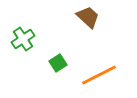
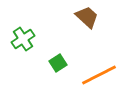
brown trapezoid: moved 1 px left
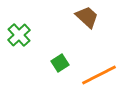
green cross: moved 4 px left, 4 px up; rotated 10 degrees counterclockwise
green square: moved 2 px right
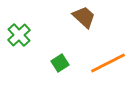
brown trapezoid: moved 3 px left
orange line: moved 9 px right, 12 px up
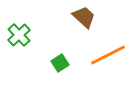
orange line: moved 8 px up
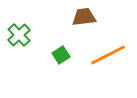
brown trapezoid: rotated 50 degrees counterclockwise
green square: moved 1 px right, 8 px up
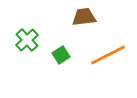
green cross: moved 8 px right, 5 px down
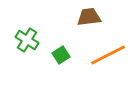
brown trapezoid: moved 5 px right
green cross: rotated 15 degrees counterclockwise
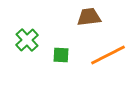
green cross: rotated 15 degrees clockwise
green square: rotated 36 degrees clockwise
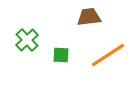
orange line: rotated 6 degrees counterclockwise
